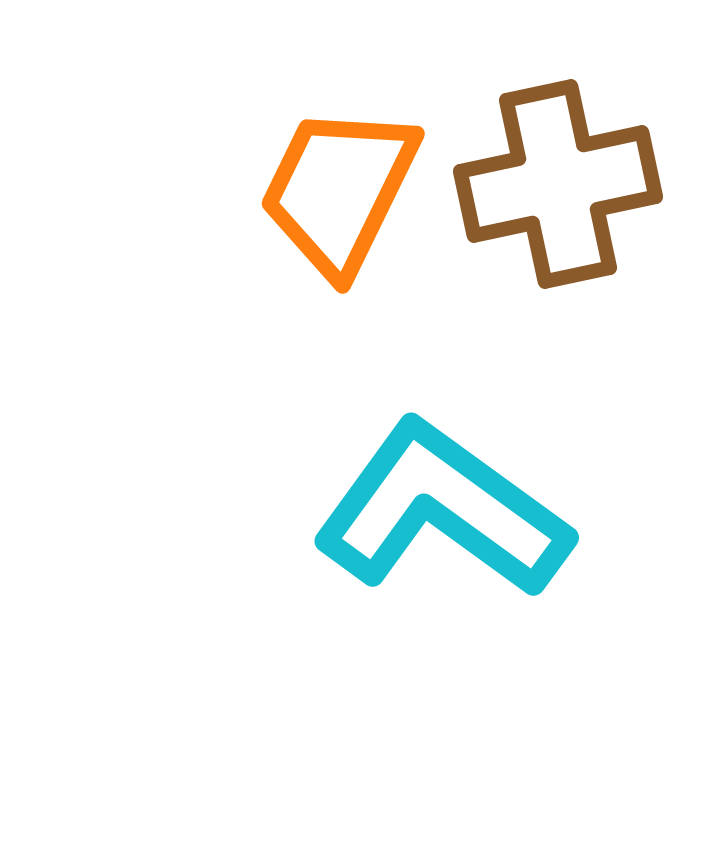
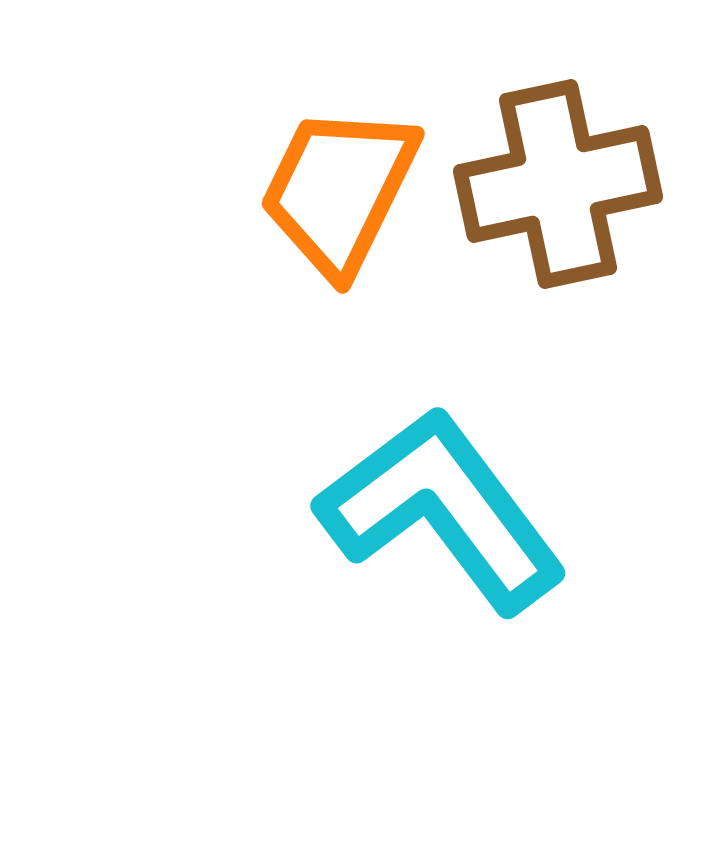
cyan L-shape: rotated 17 degrees clockwise
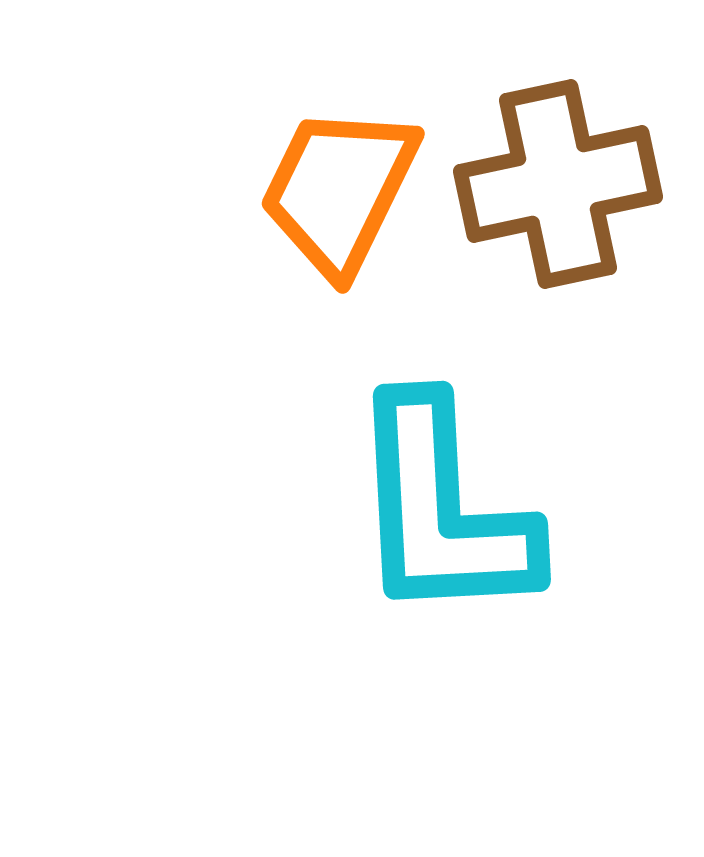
cyan L-shape: rotated 146 degrees counterclockwise
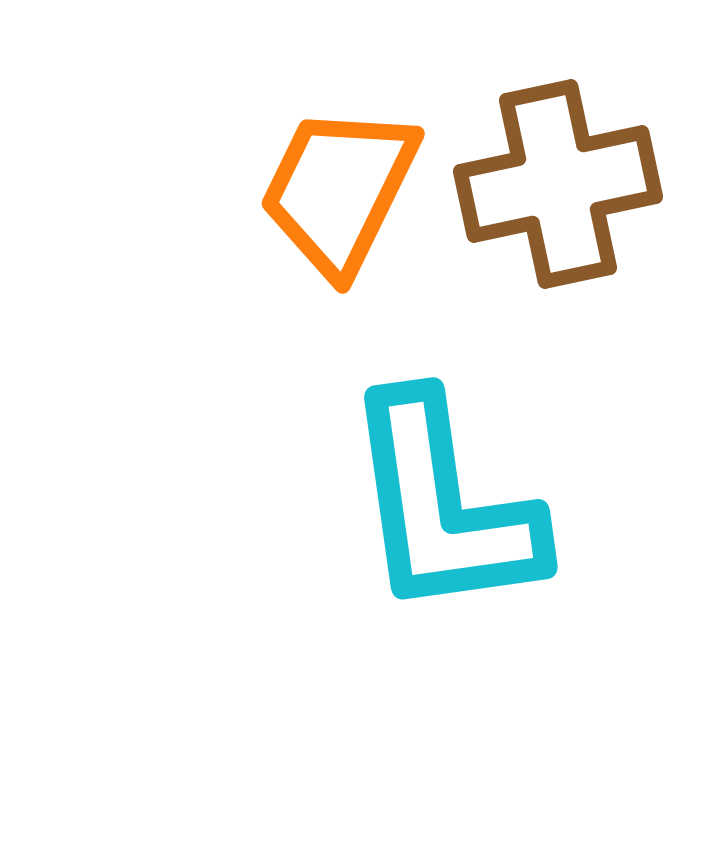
cyan L-shape: moved 1 px right, 4 px up; rotated 5 degrees counterclockwise
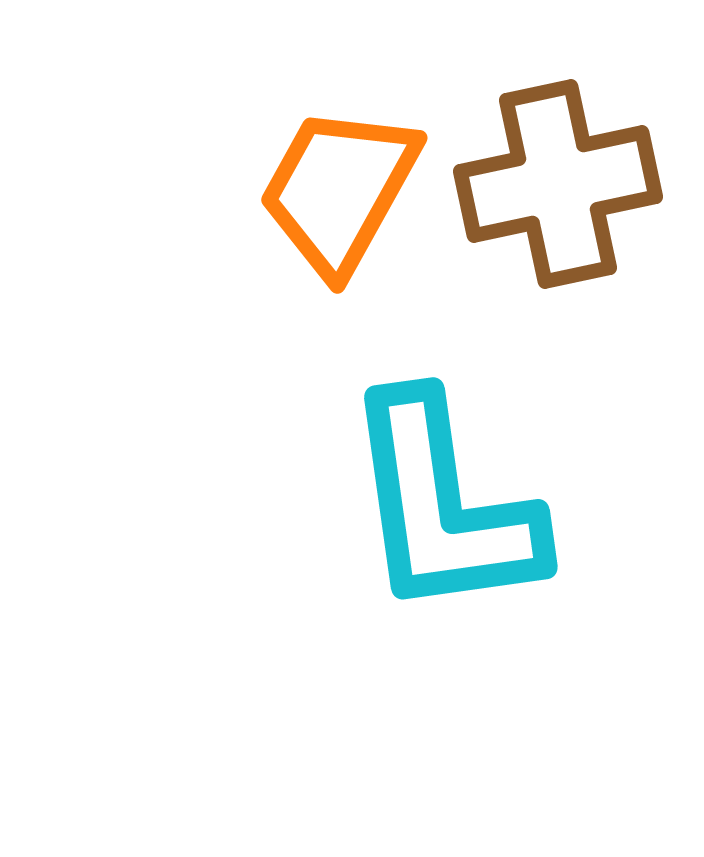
orange trapezoid: rotated 3 degrees clockwise
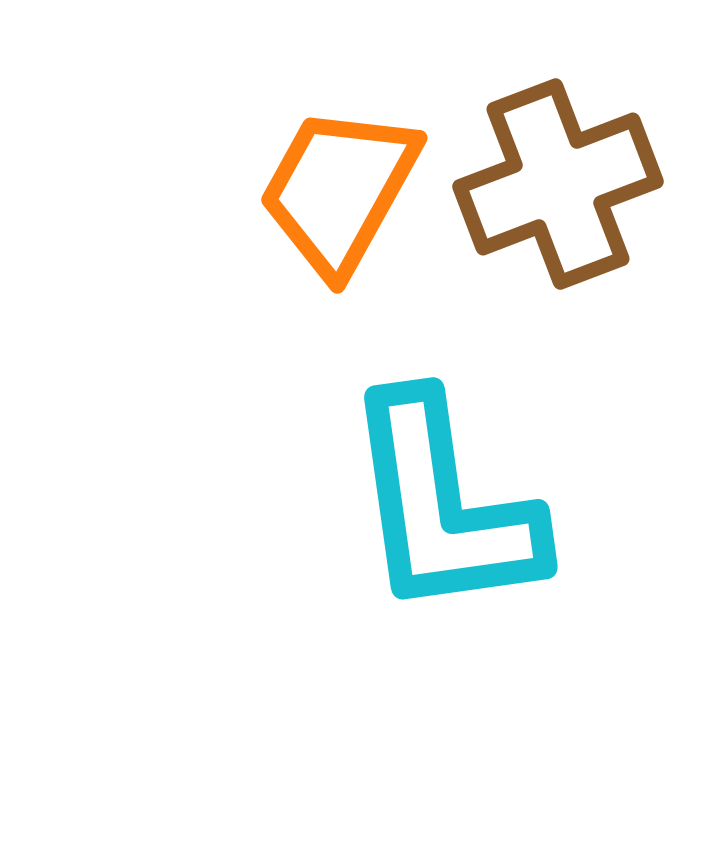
brown cross: rotated 9 degrees counterclockwise
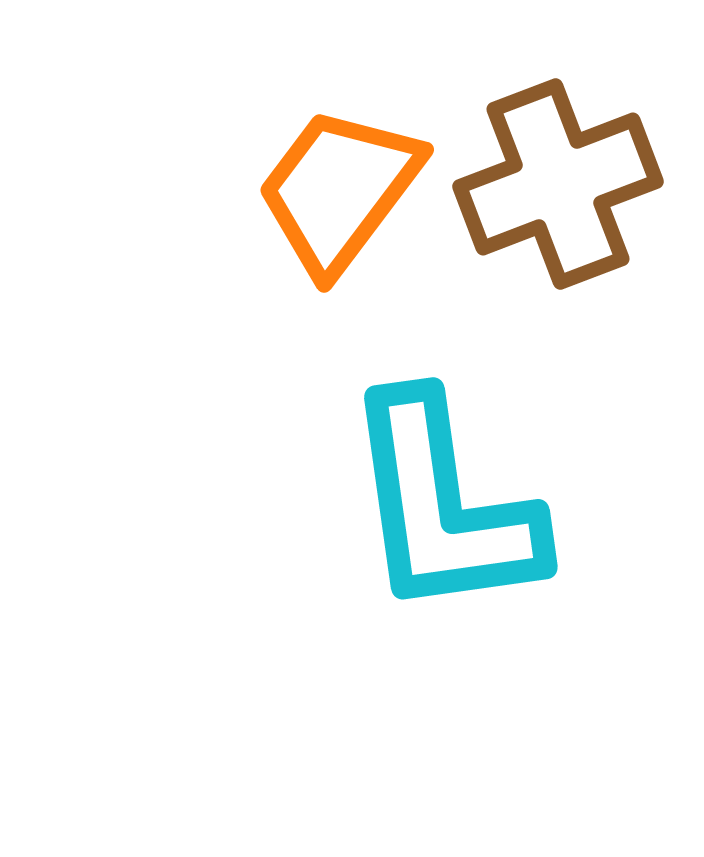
orange trapezoid: rotated 8 degrees clockwise
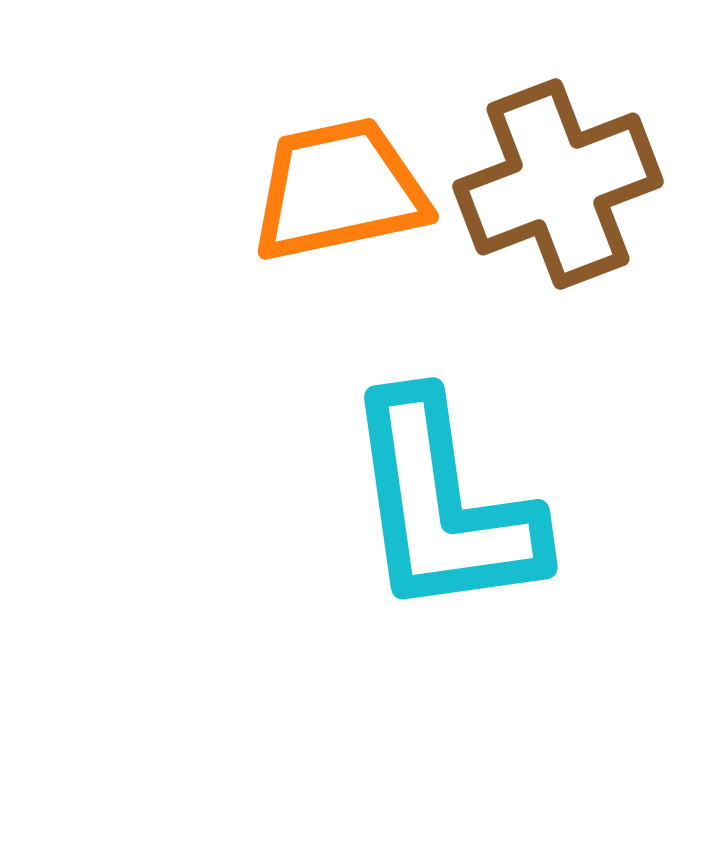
orange trapezoid: rotated 41 degrees clockwise
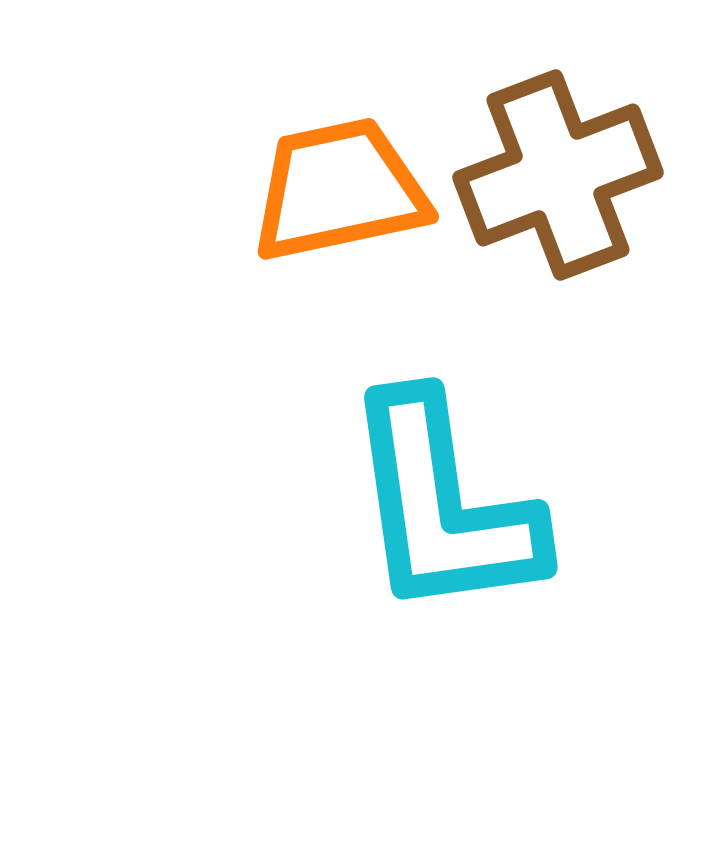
brown cross: moved 9 px up
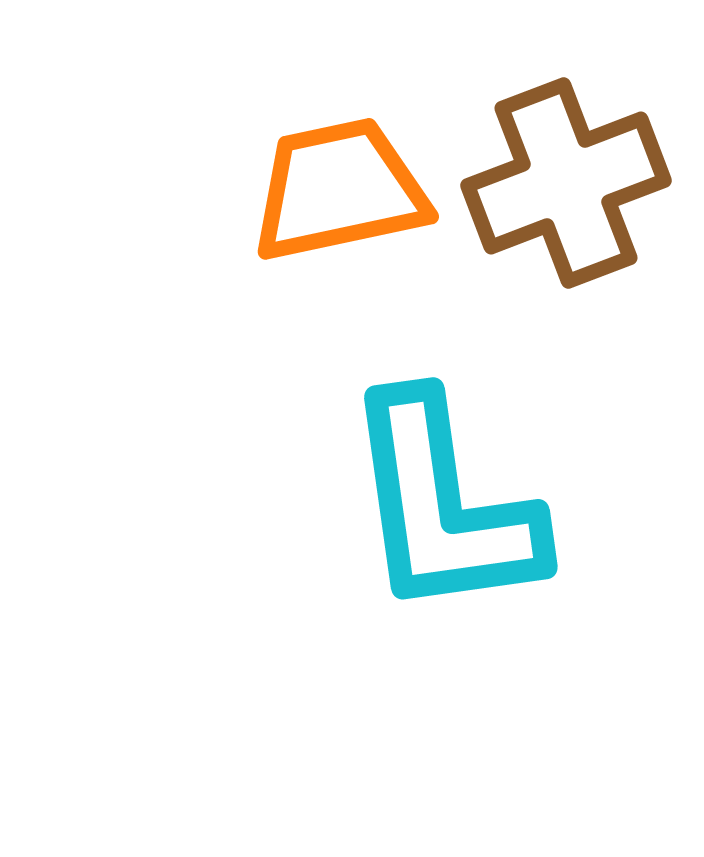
brown cross: moved 8 px right, 8 px down
